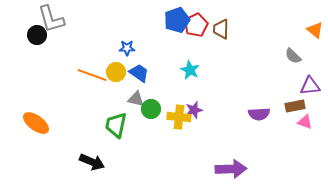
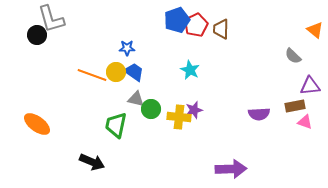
blue trapezoid: moved 5 px left, 1 px up
orange ellipse: moved 1 px right, 1 px down
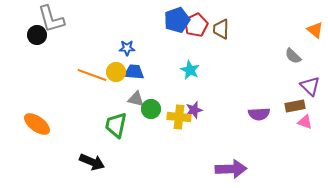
blue trapezoid: rotated 30 degrees counterclockwise
purple triangle: rotated 50 degrees clockwise
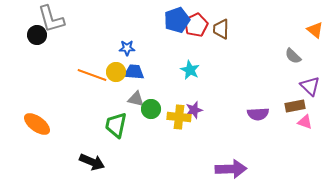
purple semicircle: moved 1 px left
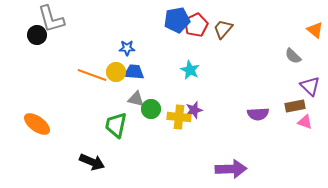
blue pentagon: rotated 10 degrees clockwise
brown trapezoid: moved 2 px right; rotated 40 degrees clockwise
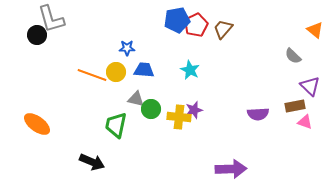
blue trapezoid: moved 10 px right, 2 px up
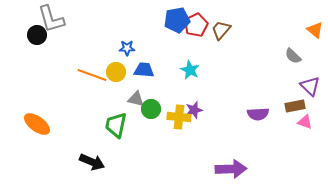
brown trapezoid: moved 2 px left, 1 px down
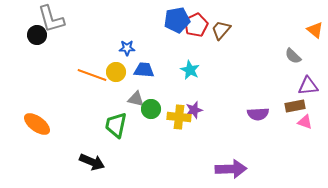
purple triangle: moved 2 px left; rotated 50 degrees counterclockwise
